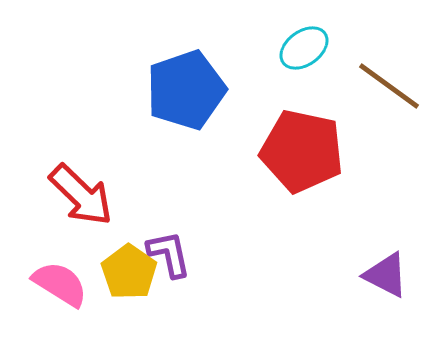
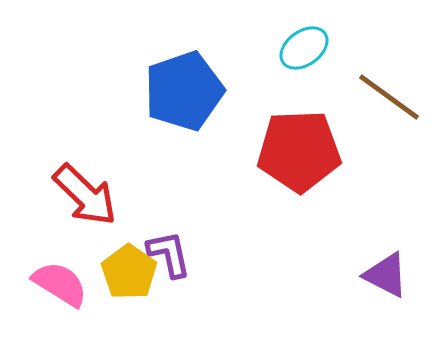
brown line: moved 11 px down
blue pentagon: moved 2 px left, 1 px down
red pentagon: moved 3 px left; rotated 14 degrees counterclockwise
red arrow: moved 4 px right
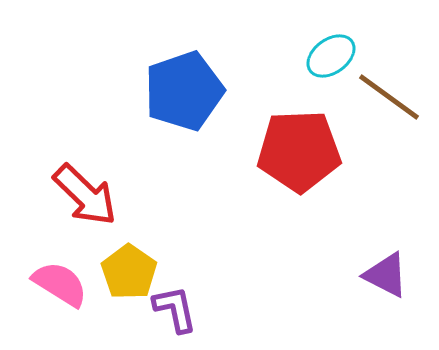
cyan ellipse: moved 27 px right, 8 px down
purple L-shape: moved 6 px right, 55 px down
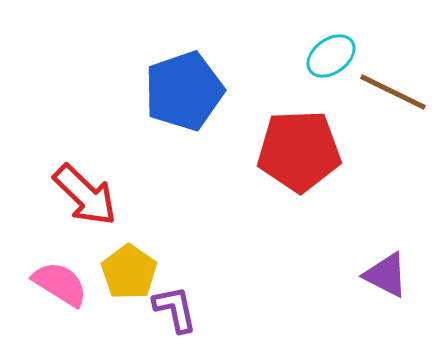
brown line: moved 4 px right, 5 px up; rotated 10 degrees counterclockwise
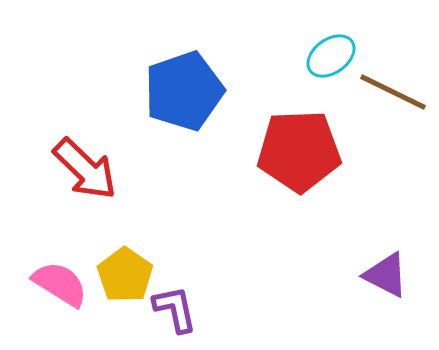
red arrow: moved 26 px up
yellow pentagon: moved 4 px left, 3 px down
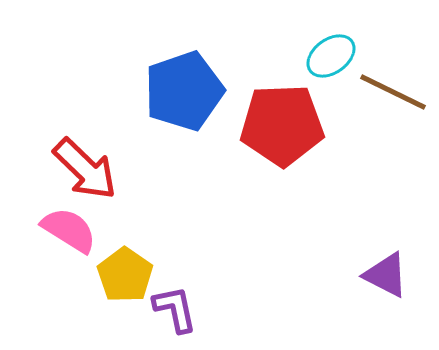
red pentagon: moved 17 px left, 26 px up
pink semicircle: moved 9 px right, 54 px up
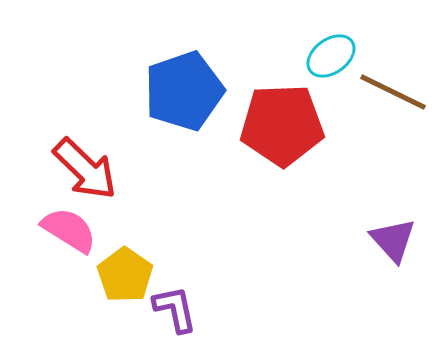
purple triangle: moved 7 px right, 35 px up; rotated 21 degrees clockwise
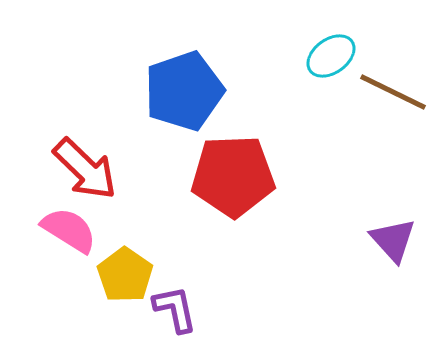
red pentagon: moved 49 px left, 51 px down
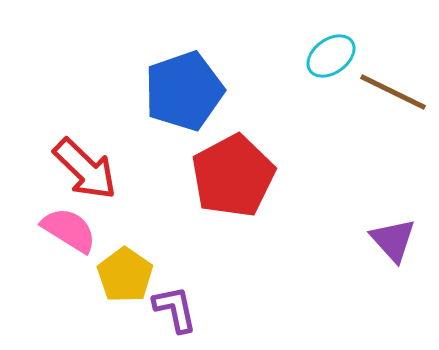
red pentagon: rotated 26 degrees counterclockwise
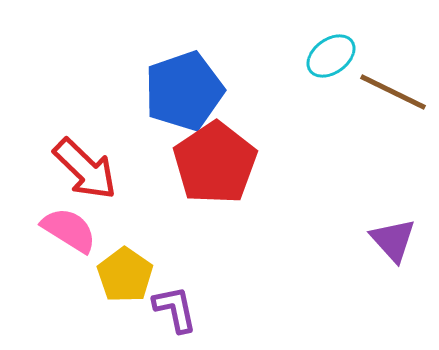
red pentagon: moved 18 px left, 13 px up; rotated 6 degrees counterclockwise
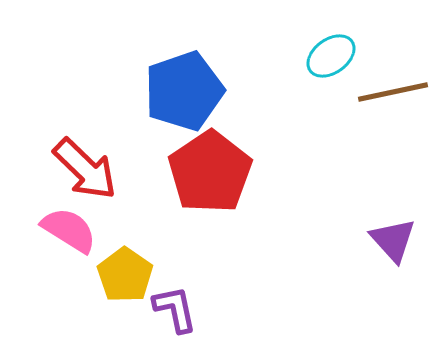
brown line: rotated 38 degrees counterclockwise
red pentagon: moved 5 px left, 9 px down
